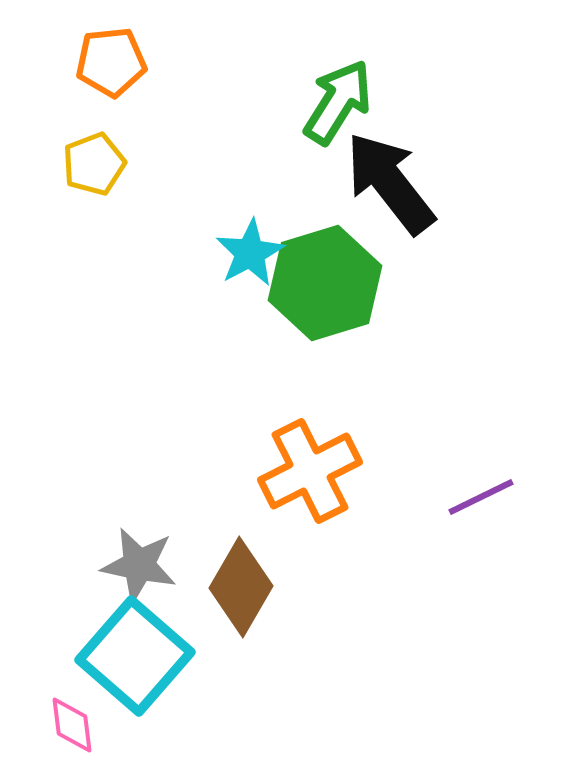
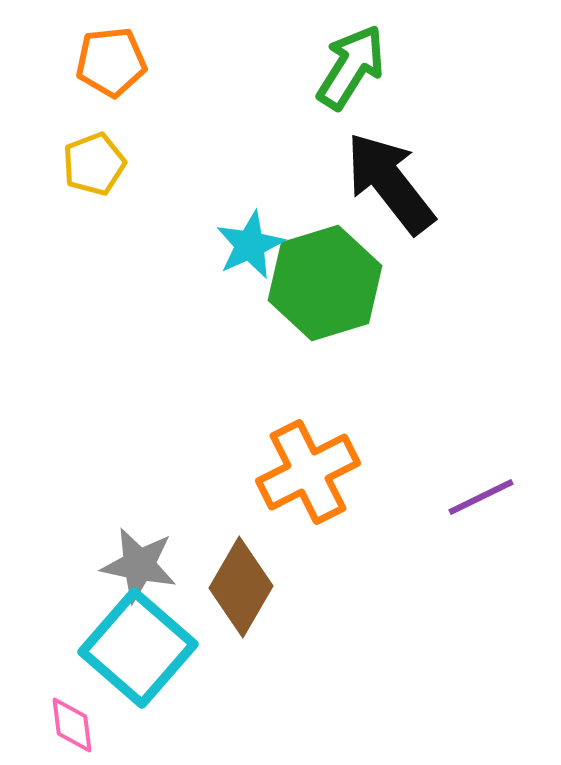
green arrow: moved 13 px right, 35 px up
cyan star: moved 8 px up; rotated 4 degrees clockwise
orange cross: moved 2 px left, 1 px down
cyan square: moved 3 px right, 8 px up
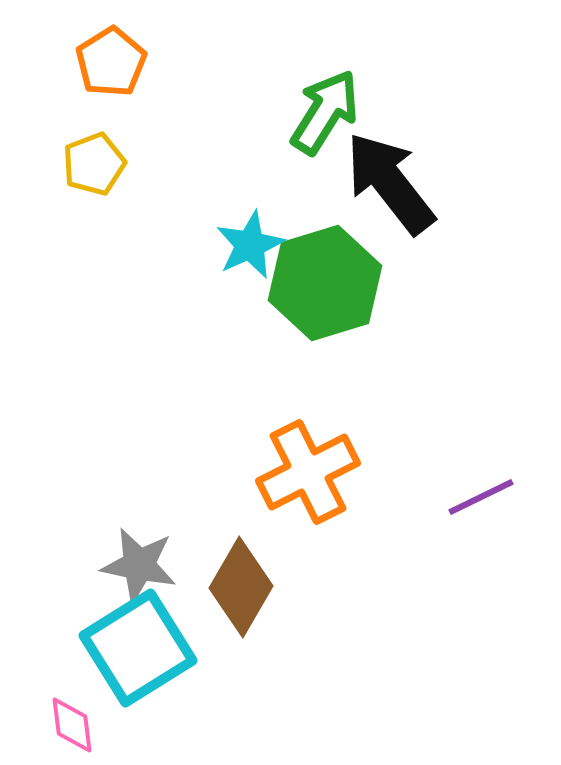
orange pentagon: rotated 26 degrees counterclockwise
green arrow: moved 26 px left, 45 px down
cyan square: rotated 17 degrees clockwise
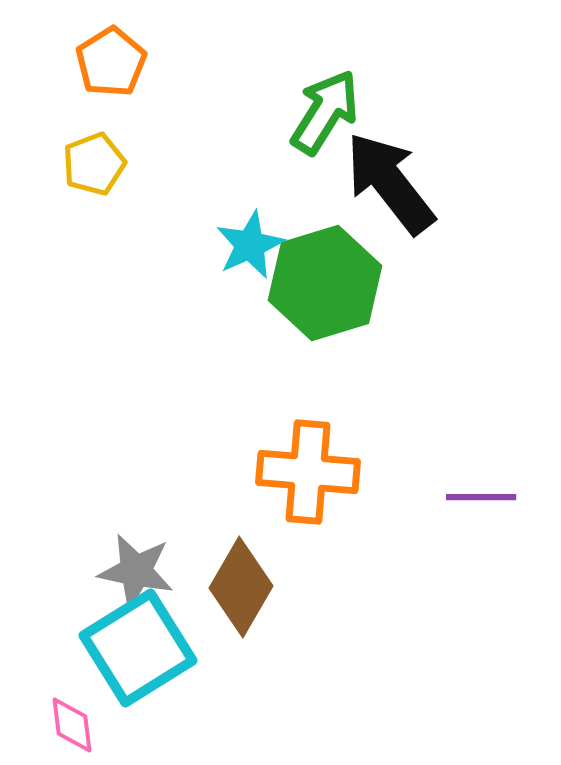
orange cross: rotated 32 degrees clockwise
purple line: rotated 26 degrees clockwise
gray star: moved 3 px left, 6 px down
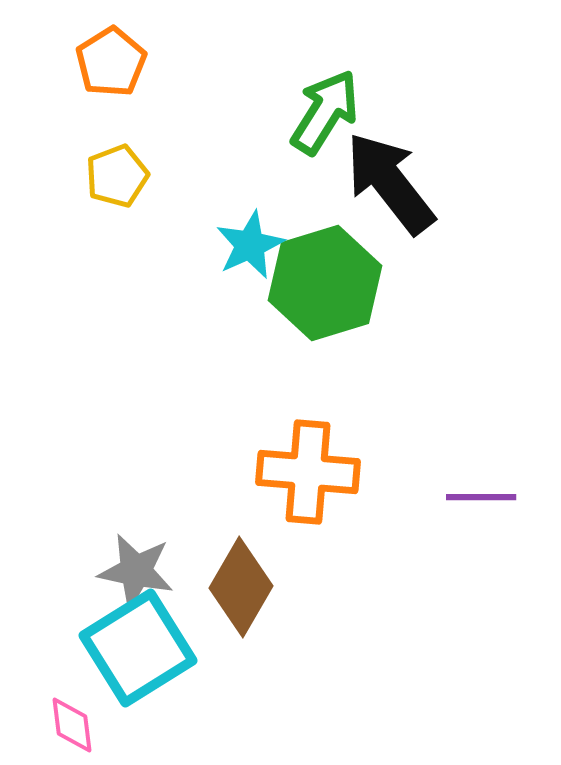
yellow pentagon: moved 23 px right, 12 px down
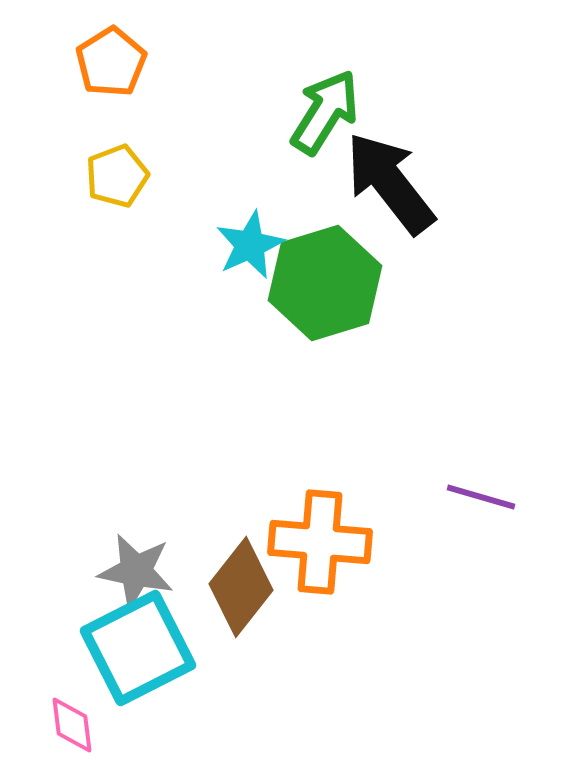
orange cross: moved 12 px right, 70 px down
purple line: rotated 16 degrees clockwise
brown diamond: rotated 8 degrees clockwise
cyan square: rotated 5 degrees clockwise
